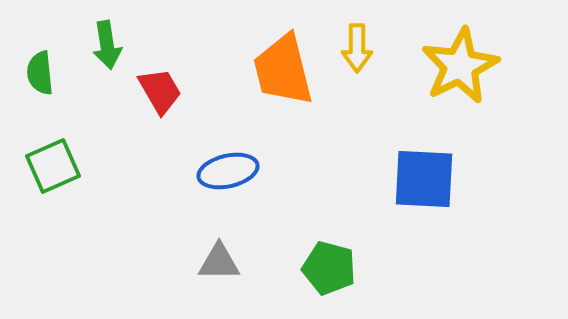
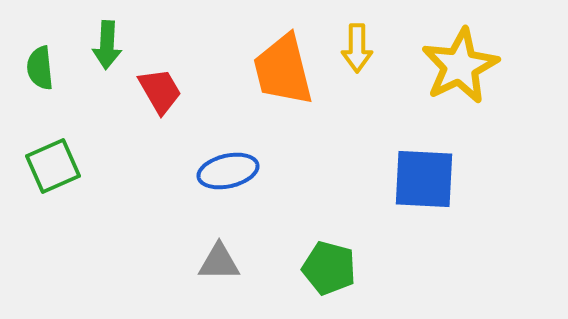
green arrow: rotated 12 degrees clockwise
green semicircle: moved 5 px up
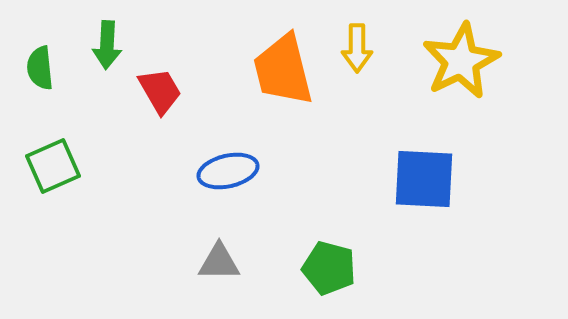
yellow star: moved 1 px right, 5 px up
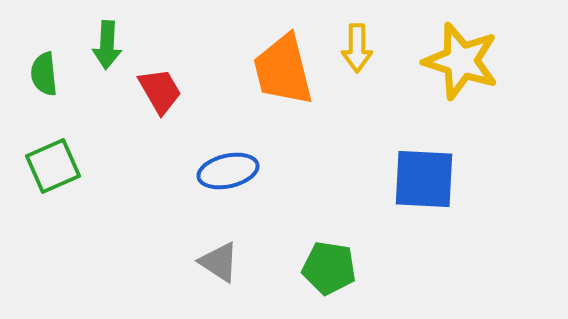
yellow star: rotated 28 degrees counterclockwise
green semicircle: moved 4 px right, 6 px down
gray triangle: rotated 33 degrees clockwise
green pentagon: rotated 6 degrees counterclockwise
